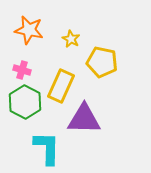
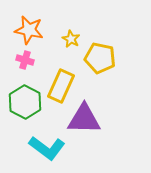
yellow pentagon: moved 2 px left, 4 px up
pink cross: moved 3 px right, 10 px up
cyan L-shape: rotated 126 degrees clockwise
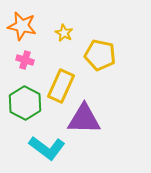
orange star: moved 7 px left, 4 px up
yellow star: moved 7 px left, 6 px up
yellow pentagon: moved 3 px up
green hexagon: moved 1 px down
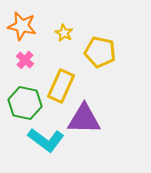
yellow pentagon: moved 3 px up
pink cross: rotated 24 degrees clockwise
green hexagon: rotated 16 degrees counterclockwise
cyan L-shape: moved 1 px left, 8 px up
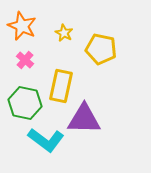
orange star: rotated 12 degrees clockwise
yellow pentagon: moved 1 px right, 3 px up
yellow rectangle: rotated 12 degrees counterclockwise
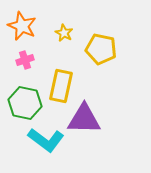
pink cross: rotated 30 degrees clockwise
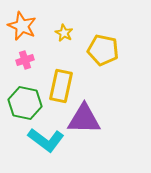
yellow pentagon: moved 2 px right, 1 px down
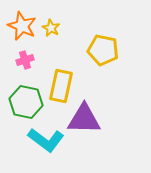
yellow star: moved 13 px left, 5 px up
green hexagon: moved 1 px right, 1 px up
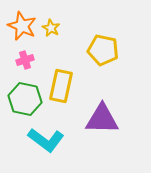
green hexagon: moved 1 px left, 3 px up
purple triangle: moved 18 px right
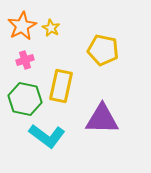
orange star: rotated 20 degrees clockwise
cyan L-shape: moved 1 px right, 4 px up
